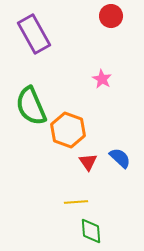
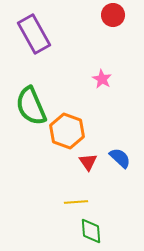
red circle: moved 2 px right, 1 px up
orange hexagon: moved 1 px left, 1 px down
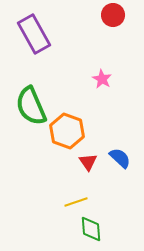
yellow line: rotated 15 degrees counterclockwise
green diamond: moved 2 px up
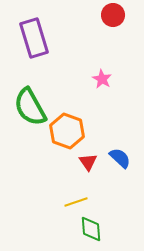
purple rectangle: moved 4 px down; rotated 12 degrees clockwise
green semicircle: moved 1 px left, 1 px down; rotated 6 degrees counterclockwise
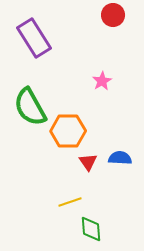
purple rectangle: rotated 15 degrees counterclockwise
pink star: moved 2 px down; rotated 12 degrees clockwise
orange hexagon: moved 1 px right; rotated 20 degrees counterclockwise
blue semicircle: rotated 40 degrees counterclockwise
yellow line: moved 6 px left
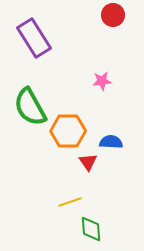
pink star: rotated 24 degrees clockwise
blue semicircle: moved 9 px left, 16 px up
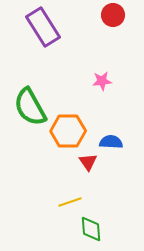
purple rectangle: moved 9 px right, 11 px up
